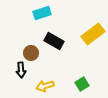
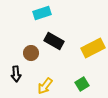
yellow rectangle: moved 14 px down; rotated 10 degrees clockwise
black arrow: moved 5 px left, 4 px down
yellow arrow: rotated 36 degrees counterclockwise
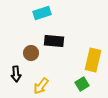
black rectangle: rotated 24 degrees counterclockwise
yellow rectangle: moved 12 px down; rotated 50 degrees counterclockwise
yellow arrow: moved 4 px left
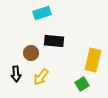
yellow arrow: moved 9 px up
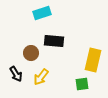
black arrow: rotated 28 degrees counterclockwise
green square: rotated 24 degrees clockwise
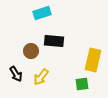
brown circle: moved 2 px up
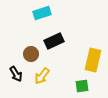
black rectangle: rotated 30 degrees counterclockwise
brown circle: moved 3 px down
yellow arrow: moved 1 px right, 1 px up
green square: moved 2 px down
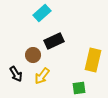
cyan rectangle: rotated 24 degrees counterclockwise
brown circle: moved 2 px right, 1 px down
green square: moved 3 px left, 2 px down
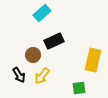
black arrow: moved 3 px right, 1 px down
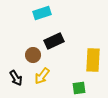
cyan rectangle: rotated 24 degrees clockwise
yellow rectangle: rotated 10 degrees counterclockwise
black arrow: moved 3 px left, 3 px down
